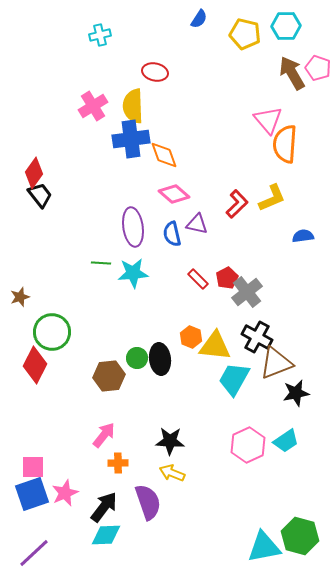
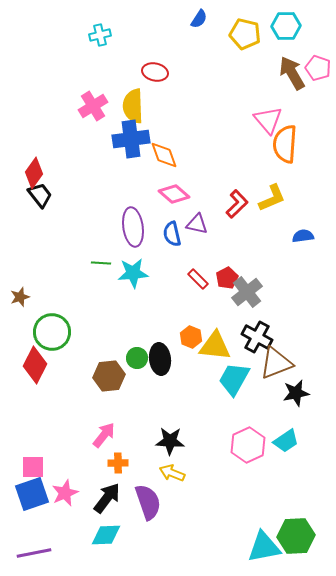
black arrow at (104, 507): moved 3 px right, 9 px up
green hexagon at (300, 536): moved 4 px left; rotated 18 degrees counterclockwise
purple line at (34, 553): rotated 32 degrees clockwise
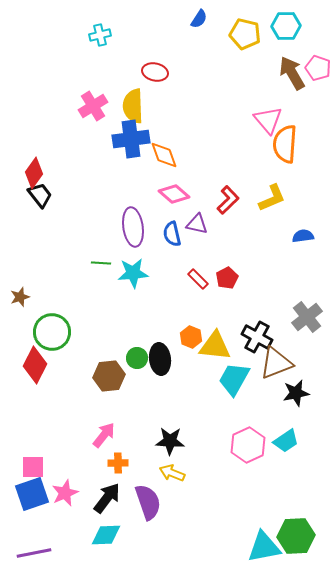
red L-shape at (237, 204): moved 9 px left, 4 px up
gray cross at (247, 292): moved 60 px right, 25 px down
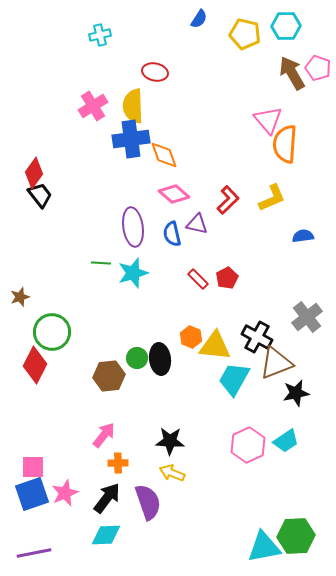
cyan star at (133, 273): rotated 12 degrees counterclockwise
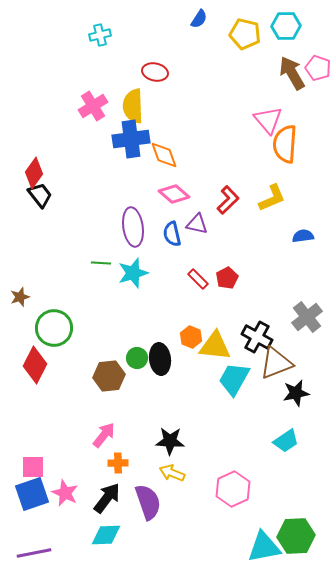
green circle at (52, 332): moved 2 px right, 4 px up
pink hexagon at (248, 445): moved 15 px left, 44 px down
pink star at (65, 493): rotated 24 degrees counterclockwise
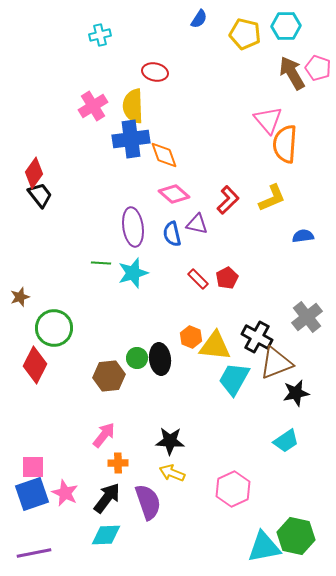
green hexagon at (296, 536): rotated 15 degrees clockwise
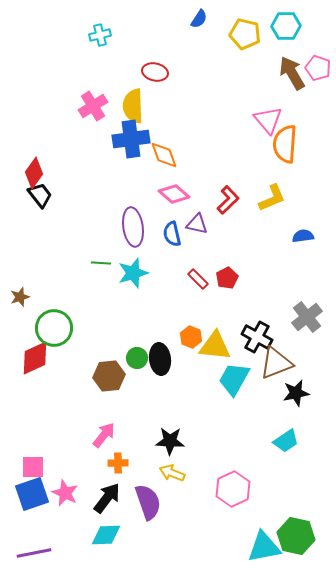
red diamond at (35, 365): moved 7 px up; rotated 39 degrees clockwise
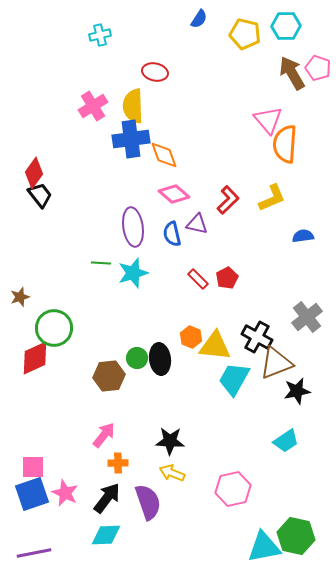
black star at (296, 393): moved 1 px right, 2 px up
pink hexagon at (233, 489): rotated 12 degrees clockwise
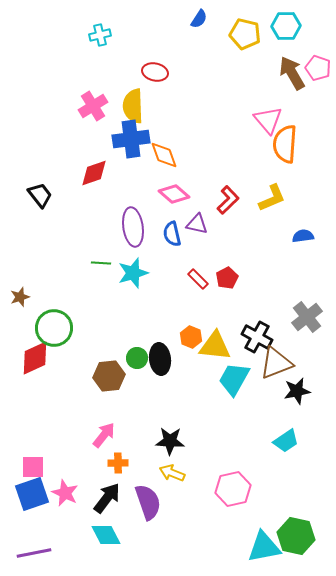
red diamond at (34, 173): moved 60 px right; rotated 36 degrees clockwise
cyan diamond at (106, 535): rotated 64 degrees clockwise
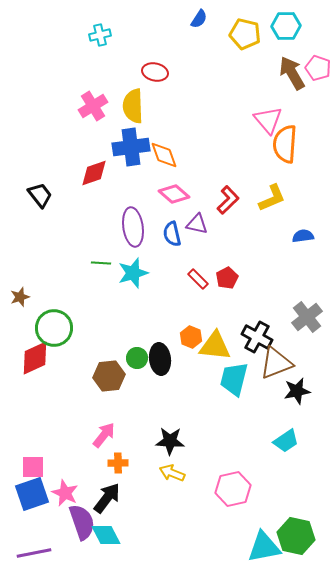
blue cross at (131, 139): moved 8 px down
cyan trapezoid at (234, 379): rotated 15 degrees counterclockwise
purple semicircle at (148, 502): moved 66 px left, 20 px down
